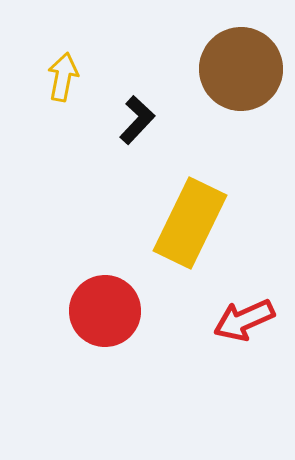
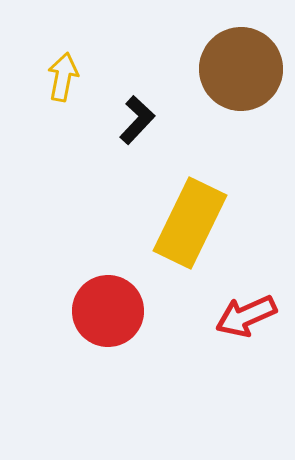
red circle: moved 3 px right
red arrow: moved 2 px right, 4 px up
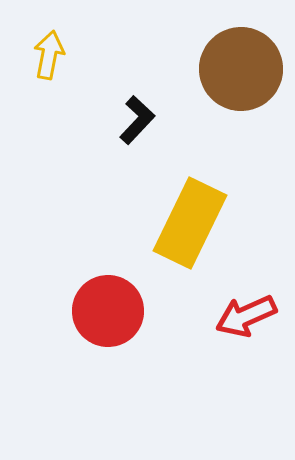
yellow arrow: moved 14 px left, 22 px up
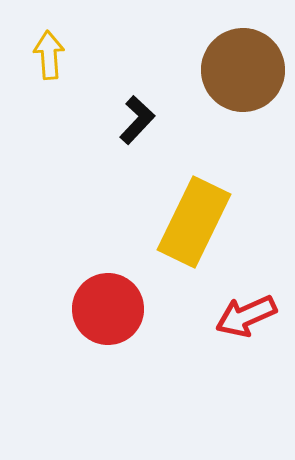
yellow arrow: rotated 15 degrees counterclockwise
brown circle: moved 2 px right, 1 px down
yellow rectangle: moved 4 px right, 1 px up
red circle: moved 2 px up
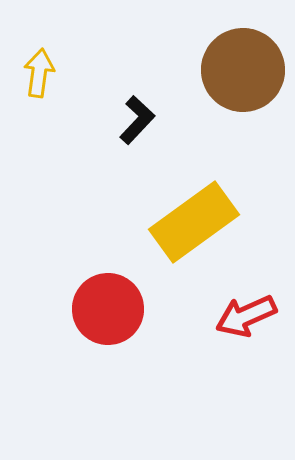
yellow arrow: moved 10 px left, 18 px down; rotated 12 degrees clockwise
yellow rectangle: rotated 28 degrees clockwise
